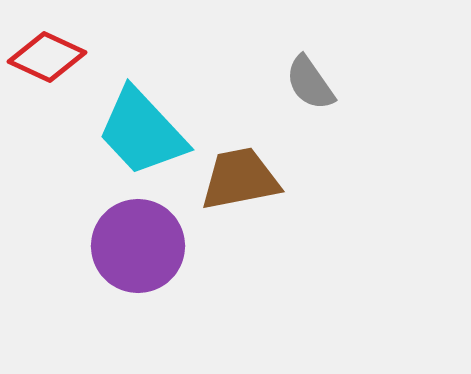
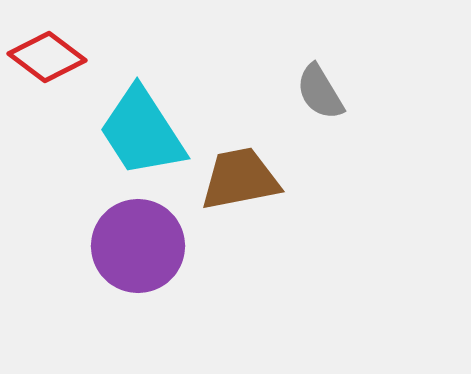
red diamond: rotated 12 degrees clockwise
gray semicircle: moved 10 px right, 9 px down; rotated 4 degrees clockwise
cyan trapezoid: rotated 10 degrees clockwise
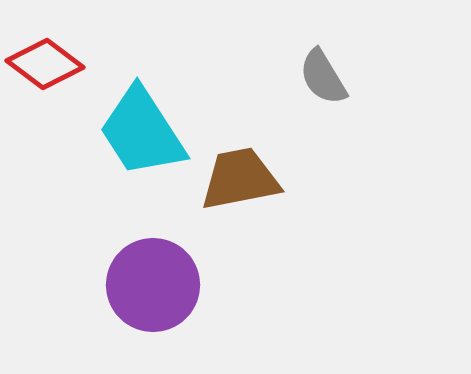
red diamond: moved 2 px left, 7 px down
gray semicircle: moved 3 px right, 15 px up
purple circle: moved 15 px right, 39 px down
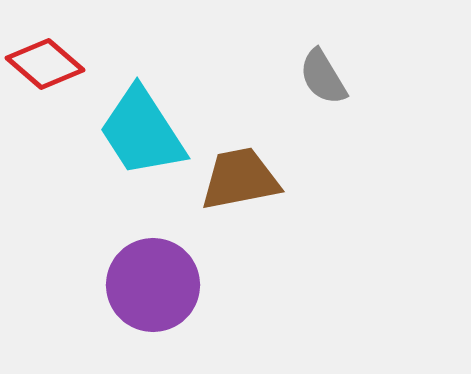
red diamond: rotated 4 degrees clockwise
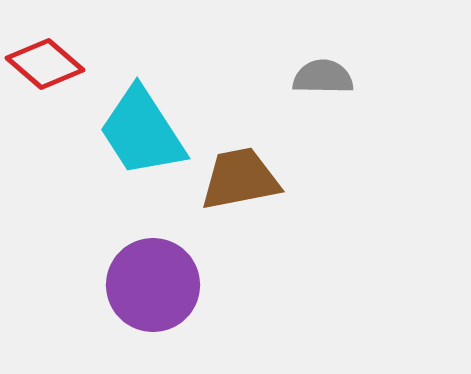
gray semicircle: rotated 122 degrees clockwise
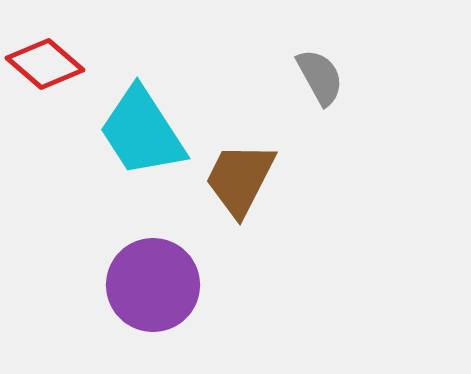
gray semicircle: moved 3 px left; rotated 60 degrees clockwise
brown trapezoid: rotated 52 degrees counterclockwise
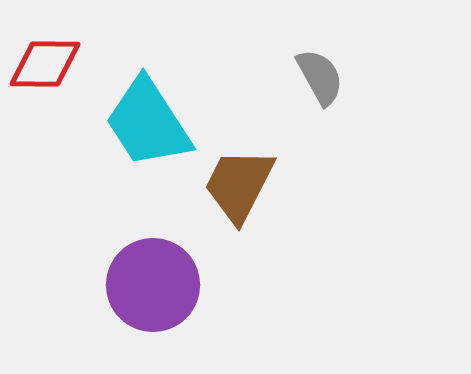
red diamond: rotated 40 degrees counterclockwise
cyan trapezoid: moved 6 px right, 9 px up
brown trapezoid: moved 1 px left, 6 px down
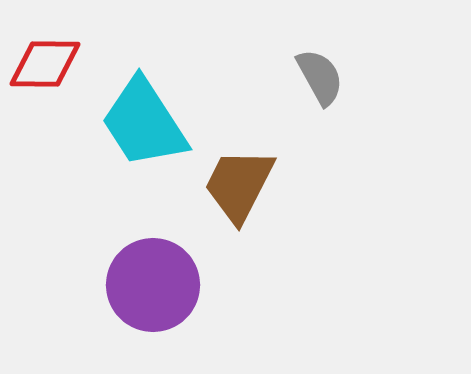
cyan trapezoid: moved 4 px left
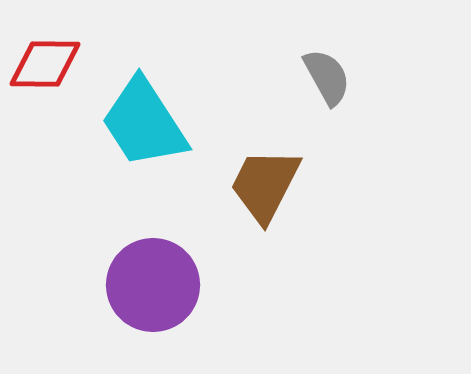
gray semicircle: moved 7 px right
brown trapezoid: moved 26 px right
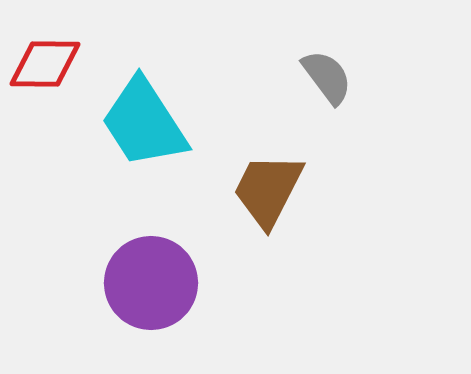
gray semicircle: rotated 8 degrees counterclockwise
brown trapezoid: moved 3 px right, 5 px down
purple circle: moved 2 px left, 2 px up
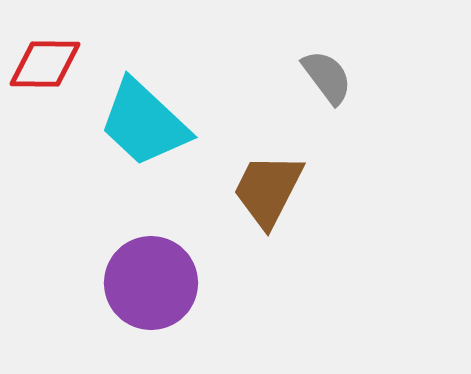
cyan trapezoid: rotated 14 degrees counterclockwise
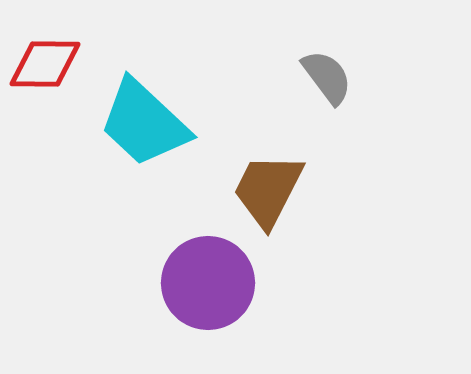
purple circle: moved 57 px right
